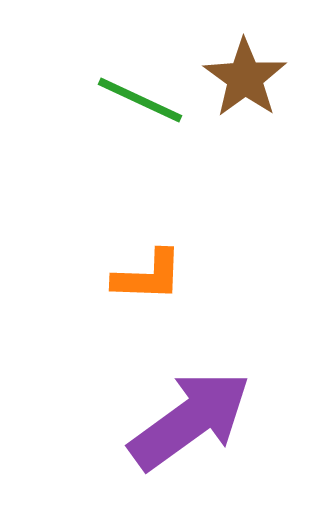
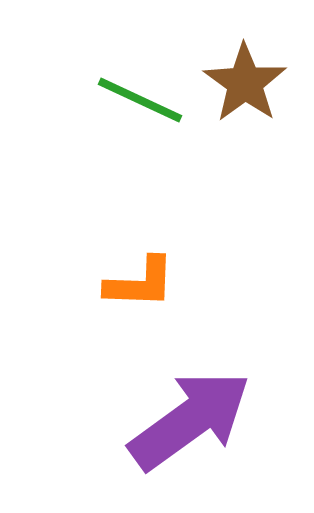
brown star: moved 5 px down
orange L-shape: moved 8 px left, 7 px down
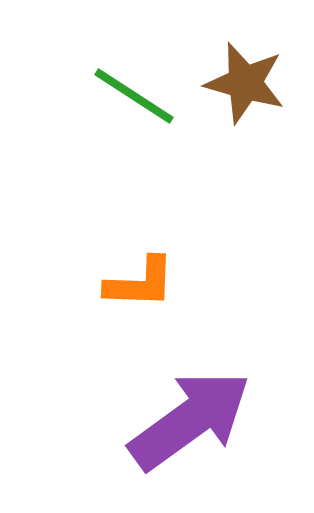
brown star: rotated 20 degrees counterclockwise
green line: moved 6 px left, 4 px up; rotated 8 degrees clockwise
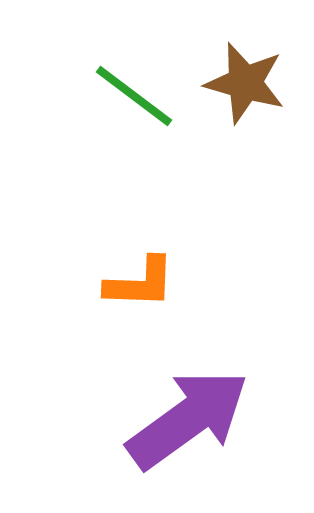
green line: rotated 4 degrees clockwise
purple arrow: moved 2 px left, 1 px up
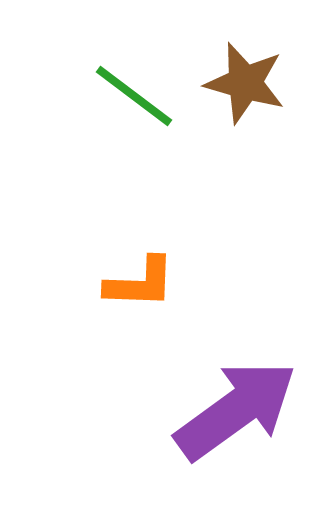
purple arrow: moved 48 px right, 9 px up
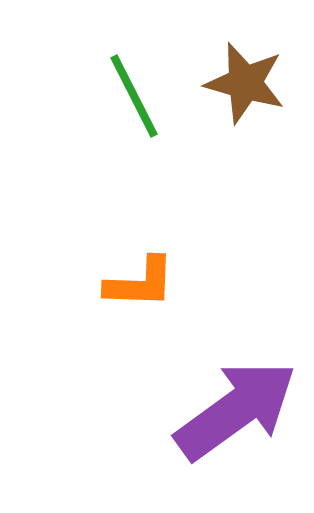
green line: rotated 26 degrees clockwise
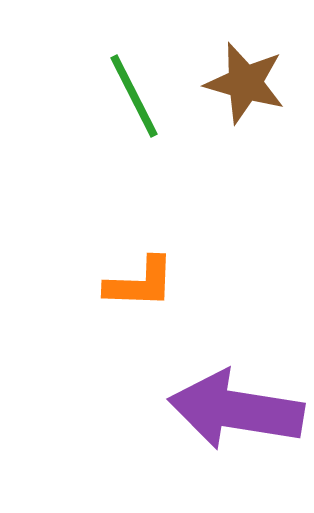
purple arrow: rotated 135 degrees counterclockwise
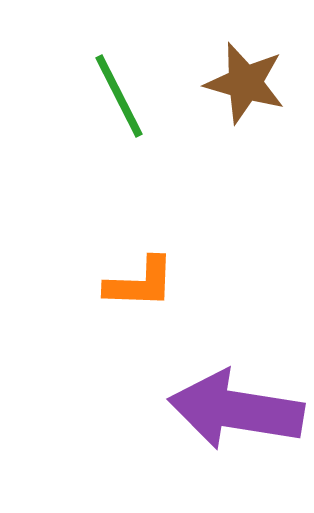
green line: moved 15 px left
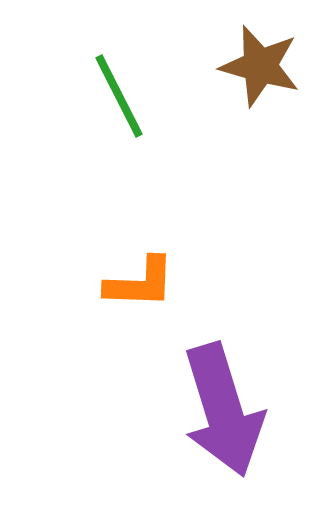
brown star: moved 15 px right, 17 px up
purple arrow: moved 13 px left; rotated 116 degrees counterclockwise
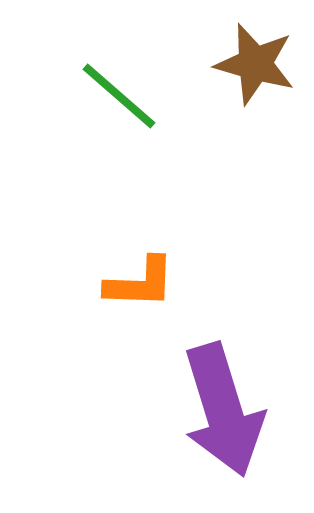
brown star: moved 5 px left, 2 px up
green line: rotated 22 degrees counterclockwise
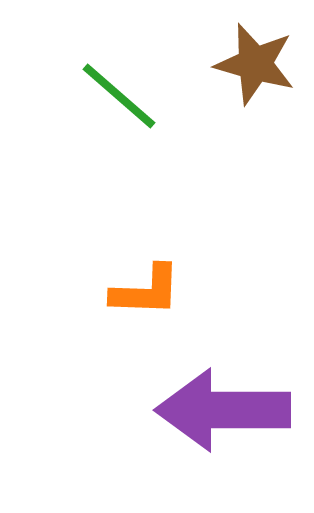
orange L-shape: moved 6 px right, 8 px down
purple arrow: rotated 107 degrees clockwise
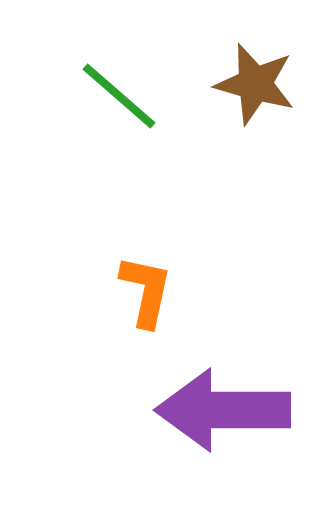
brown star: moved 20 px down
orange L-shape: rotated 80 degrees counterclockwise
